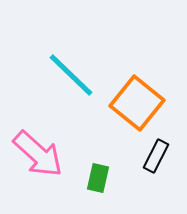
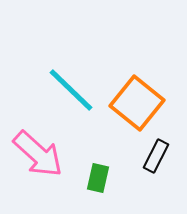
cyan line: moved 15 px down
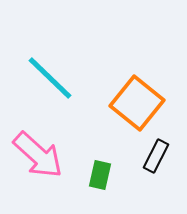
cyan line: moved 21 px left, 12 px up
pink arrow: moved 1 px down
green rectangle: moved 2 px right, 3 px up
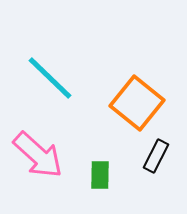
green rectangle: rotated 12 degrees counterclockwise
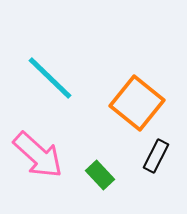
green rectangle: rotated 44 degrees counterclockwise
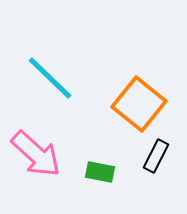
orange square: moved 2 px right, 1 px down
pink arrow: moved 2 px left, 1 px up
green rectangle: moved 3 px up; rotated 36 degrees counterclockwise
